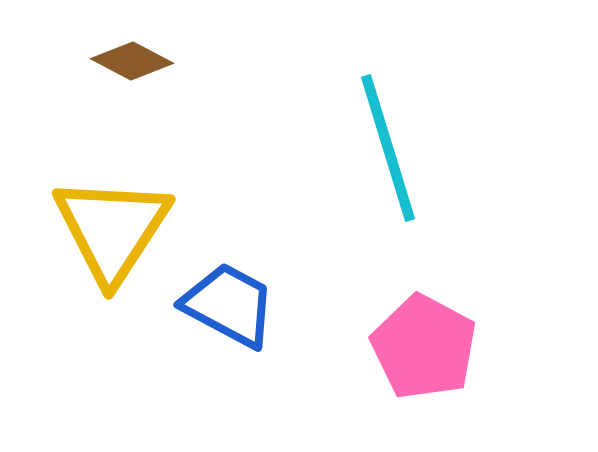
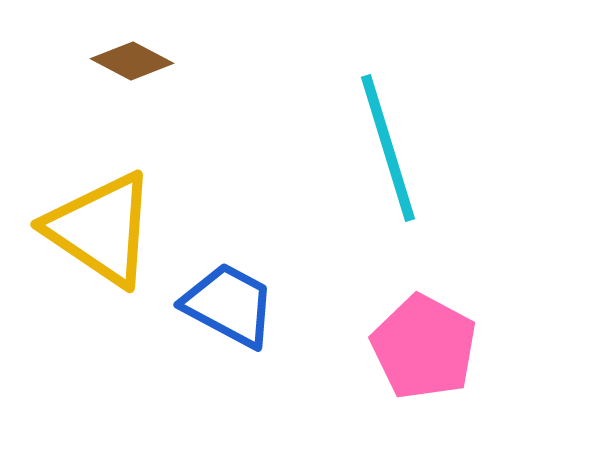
yellow triangle: moved 11 px left; rotated 29 degrees counterclockwise
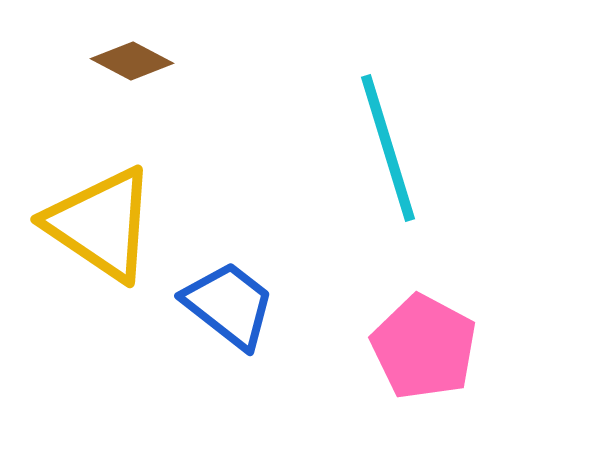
yellow triangle: moved 5 px up
blue trapezoid: rotated 10 degrees clockwise
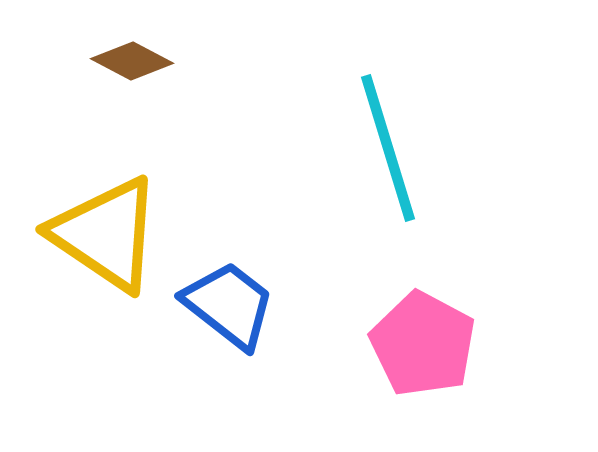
yellow triangle: moved 5 px right, 10 px down
pink pentagon: moved 1 px left, 3 px up
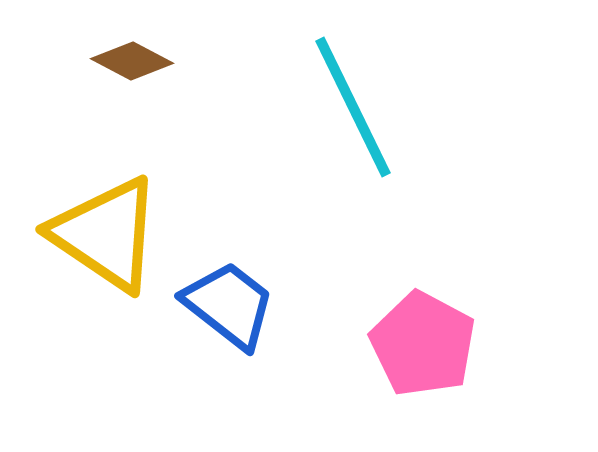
cyan line: moved 35 px left, 41 px up; rotated 9 degrees counterclockwise
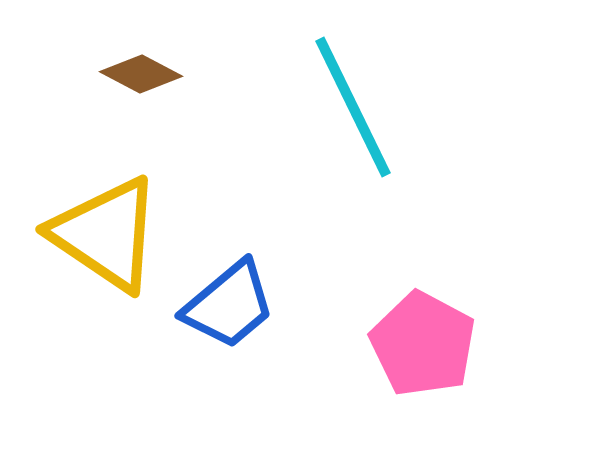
brown diamond: moved 9 px right, 13 px down
blue trapezoid: rotated 102 degrees clockwise
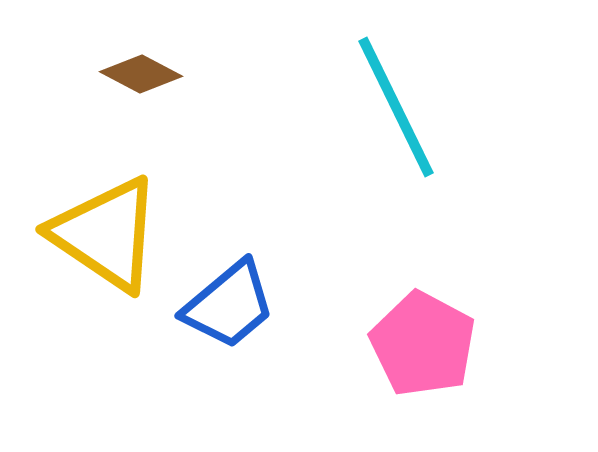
cyan line: moved 43 px right
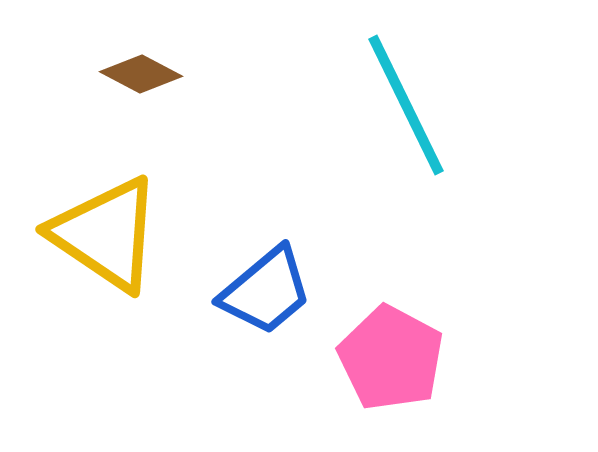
cyan line: moved 10 px right, 2 px up
blue trapezoid: moved 37 px right, 14 px up
pink pentagon: moved 32 px left, 14 px down
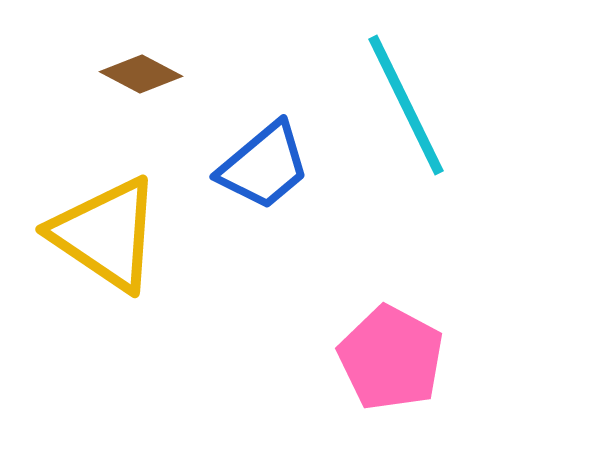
blue trapezoid: moved 2 px left, 125 px up
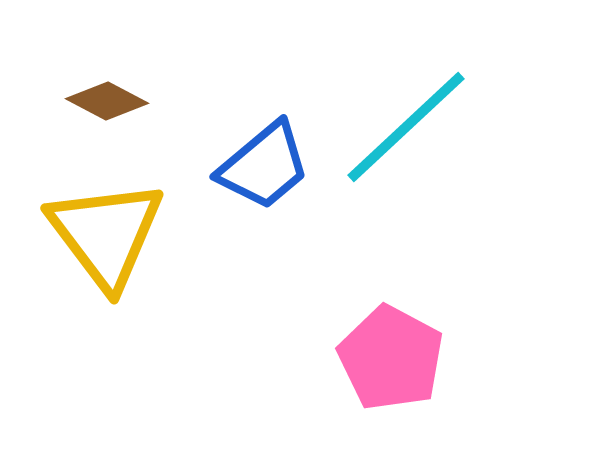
brown diamond: moved 34 px left, 27 px down
cyan line: moved 22 px down; rotated 73 degrees clockwise
yellow triangle: rotated 19 degrees clockwise
